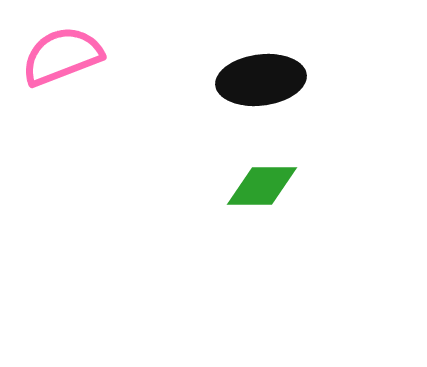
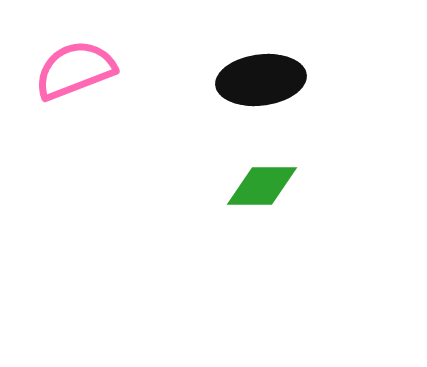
pink semicircle: moved 13 px right, 14 px down
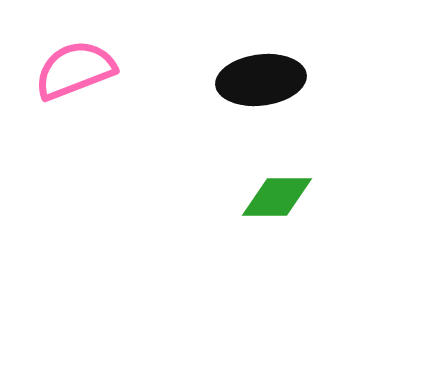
green diamond: moved 15 px right, 11 px down
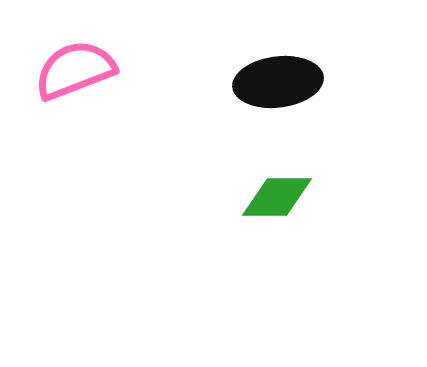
black ellipse: moved 17 px right, 2 px down
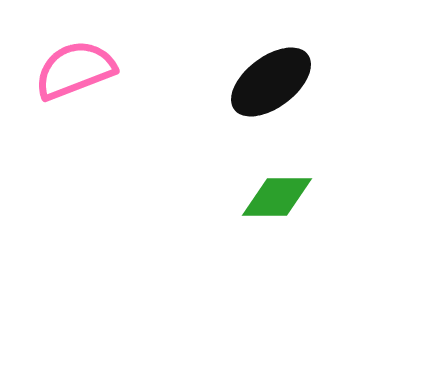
black ellipse: moved 7 px left; rotated 30 degrees counterclockwise
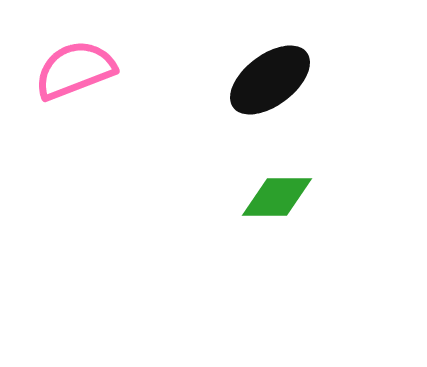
black ellipse: moved 1 px left, 2 px up
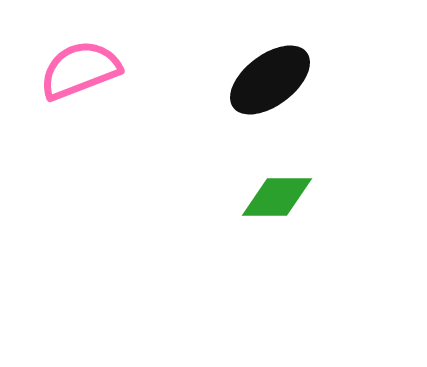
pink semicircle: moved 5 px right
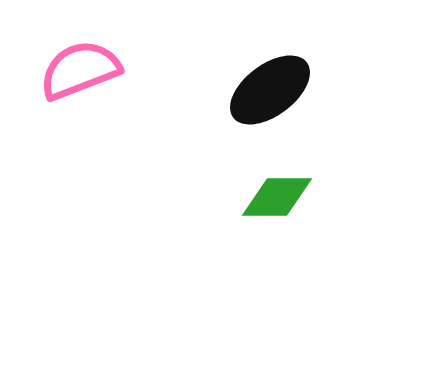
black ellipse: moved 10 px down
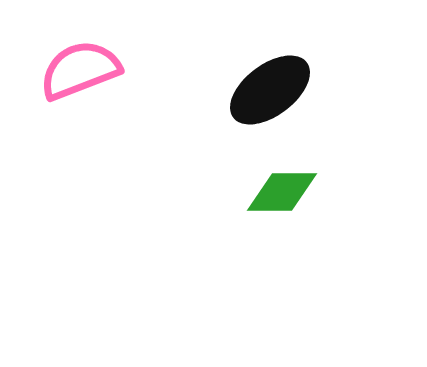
green diamond: moved 5 px right, 5 px up
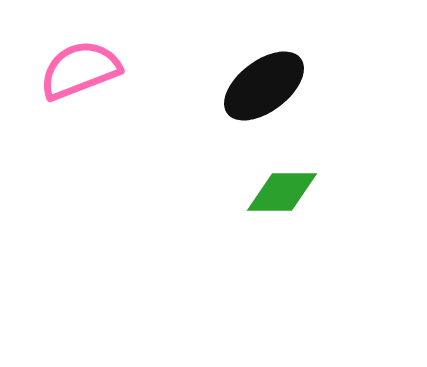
black ellipse: moved 6 px left, 4 px up
